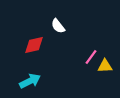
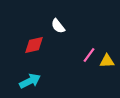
pink line: moved 2 px left, 2 px up
yellow triangle: moved 2 px right, 5 px up
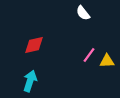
white semicircle: moved 25 px right, 13 px up
cyan arrow: rotated 45 degrees counterclockwise
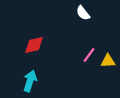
yellow triangle: moved 1 px right
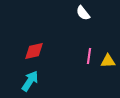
red diamond: moved 6 px down
pink line: moved 1 px down; rotated 28 degrees counterclockwise
cyan arrow: rotated 15 degrees clockwise
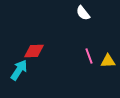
red diamond: rotated 10 degrees clockwise
pink line: rotated 28 degrees counterclockwise
cyan arrow: moved 11 px left, 11 px up
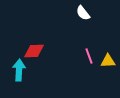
cyan arrow: rotated 30 degrees counterclockwise
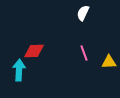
white semicircle: rotated 63 degrees clockwise
pink line: moved 5 px left, 3 px up
yellow triangle: moved 1 px right, 1 px down
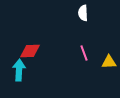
white semicircle: rotated 28 degrees counterclockwise
red diamond: moved 4 px left
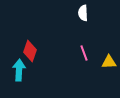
red diamond: rotated 70 degrees counterclockwise
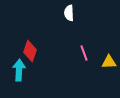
white semicircle: moved 14 px left
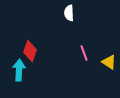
yellow triangle: rotated 35 degrees clockwise
